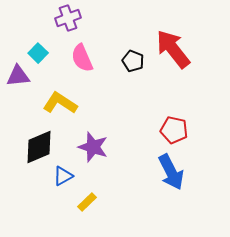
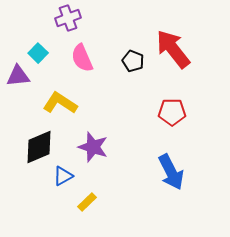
red pentagon: moved 2 px left, 18 px up; rotated 12 degrees counterclockwise
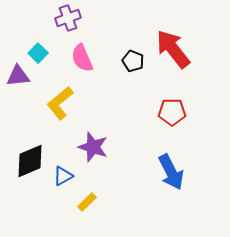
yellow L-shape: rotated 72 degrees counterclockwise
black diamond: moved 9 px left, 14 px down
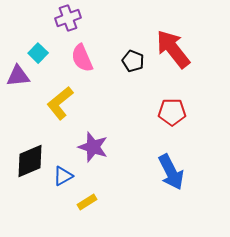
yellow rectangle: rotated 12 degrees clockwise
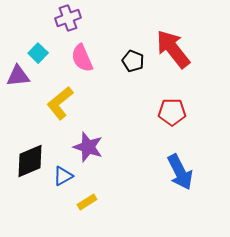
purple star: moved 5 px left
blue arrow: moved 9 px right
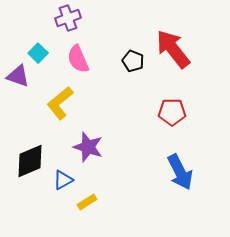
pink semicircle: moved 4 px left, 1 px down
purple triangle: rotated 25 degrees clockwise
blue triangle: moved 4 px down
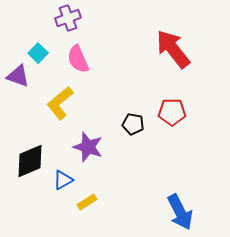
black pentagon: moved 63 px down; rotated 10 degrees counterclockwise
blue arrow: moved 40 px down
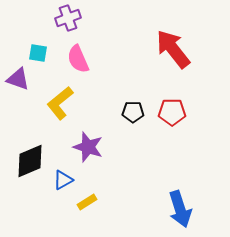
cyan square: rotated 36 degrees counterclockwise
purple triangle: moved 3 px down
black pentagon: moved 12 px up; rotated 10 degrees counterclockwise
blue arrow: moved 3 px up; rotated 9 degrees clockwise
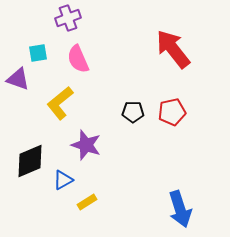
cyan square: rotated 18 degrees counterclockwise
red pentagon: rotated 12 degrees counterclockwise
purple star: moved 2 px left, 2 px up
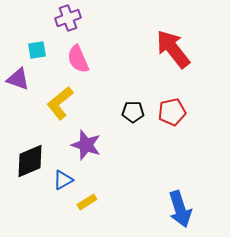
cyan square: moved 1 px left, 3 px up
